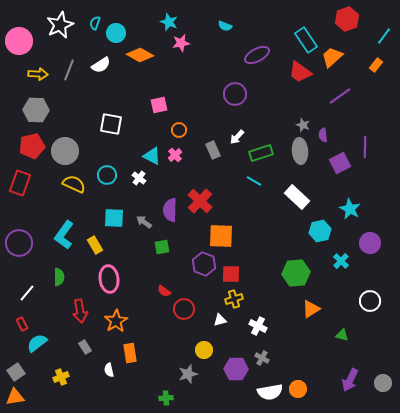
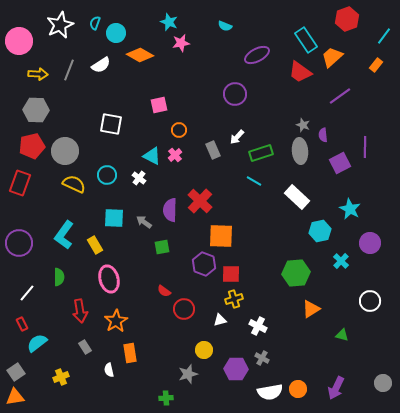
pink ellipse at (109, 279): rotated 8 degrees counterclockwise
purple arrow at (350, 380): moved 14 px left, 8 px down
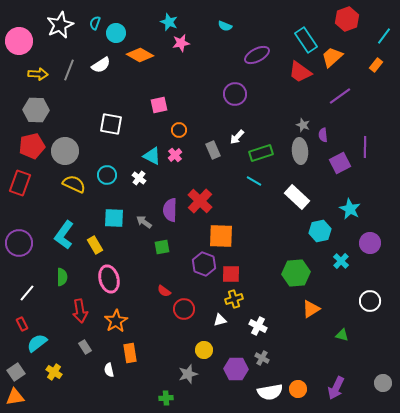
green semicircle at (59, 277): moved 3 px right
yellow cross at (61, 377): moved 7 px left, 5 px up; rotated 35 degrees counterclockwise
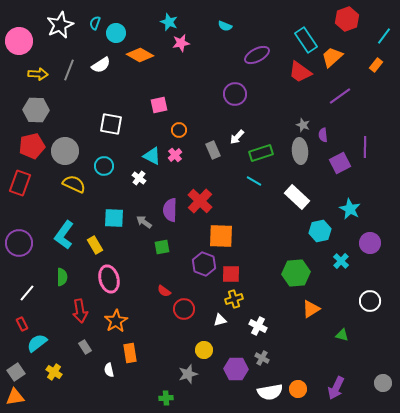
cyan circle at (107, 175): moved 3 px left, 9 px up
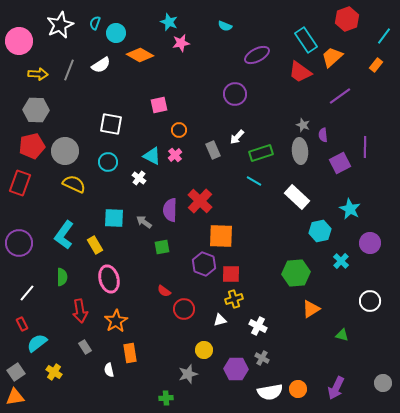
cyan circle at (104, 166): moved 4 px right, 4 px up
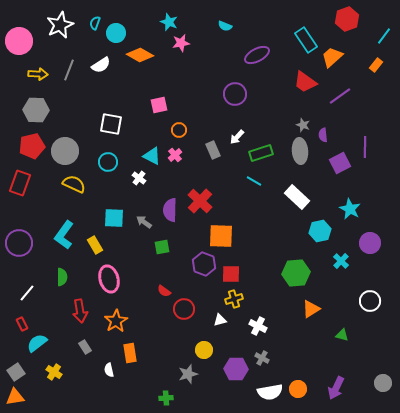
red trapezoid at (300, 72): moved 5 px right, 10 px down
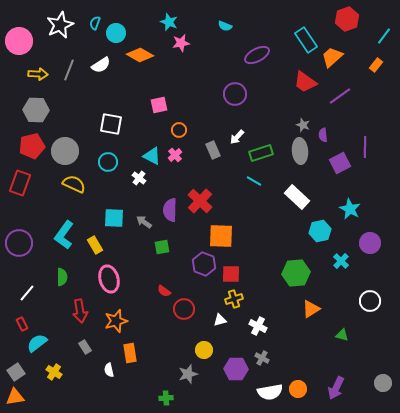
orange star at (116, 321): rotated 15 degrees clockwise
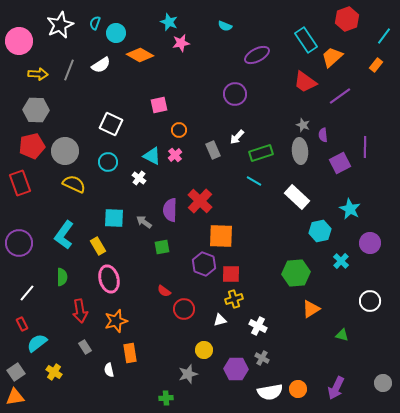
white square at (111, 124): rotated 15 degrees clockwise
red rectangle at (20, 183): rotated 40 degrees counterclockwise
yellow rectangle at (95, 245): moved 3 px right, 1 px down
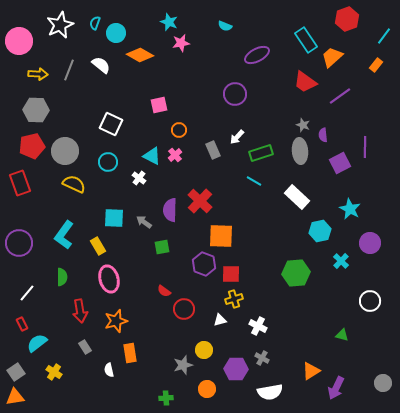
white semicircle at (101, 65): rotated 108 degrees counterclockwise
orange triangle at (311, 309): moved 62 px down
gray star at (188, 374): moved 5 px left, 9 px up
orange circle at (298, 389): moved 91 px left
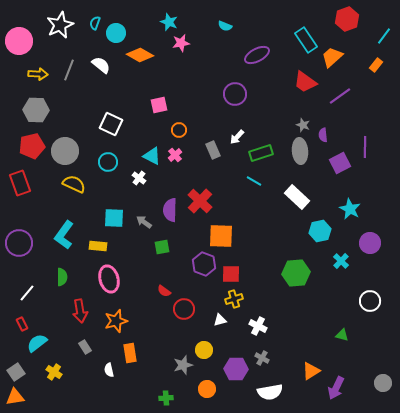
yellow rectangle at (98, 246): rotated 54 degrees counterclockwise
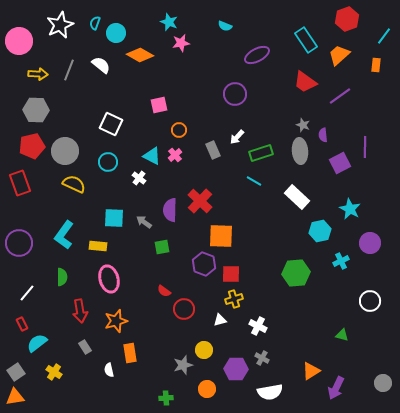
orange trapezoid at (332, 57): moved 7 px right, 2 px up
orange rectangle at (376, 65): rotated 32 degrees counterclockwise
cyan cross at (341, 261): rotated 21 degrees clockwise
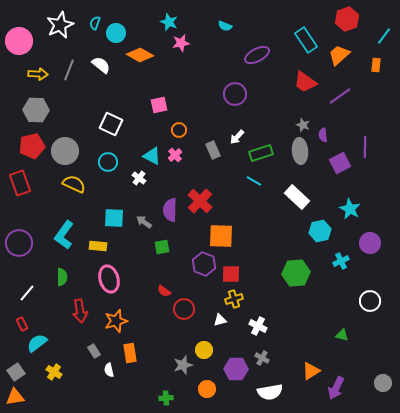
gray rectangle at (85, 347): moved 9 px right, 4 px down
